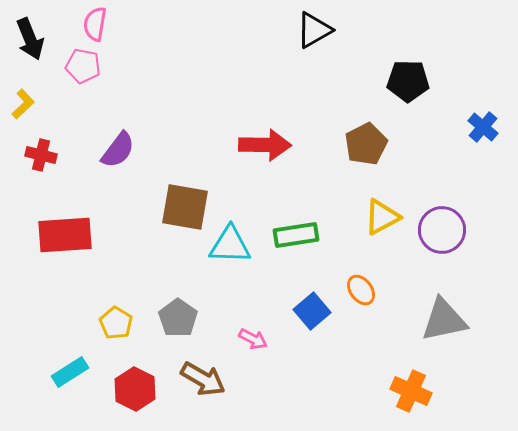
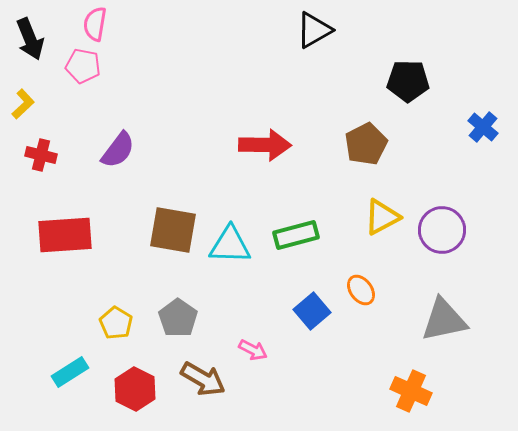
brown square: moved 12 px left, 23 px down
green rectangle: rotated 6 degrees counterclockwise
pink arrow: moved 11 px down
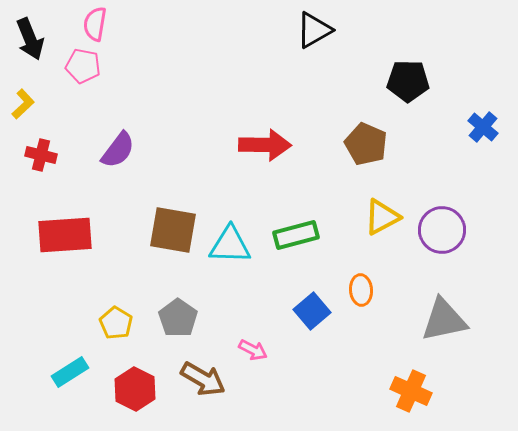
brown pentagon: rotated 21 degrees counterclockwise
orange ellipse: rotated 32 degrees clockwise
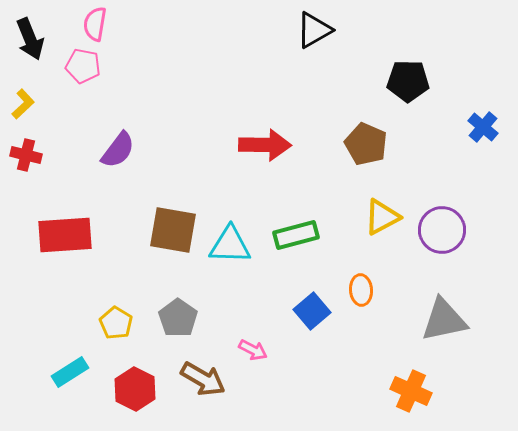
red cross: moved 15 px left
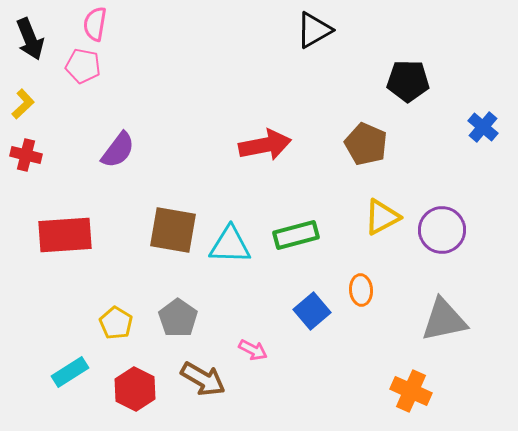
red arrow: rotated 12 degrees counterclockwise
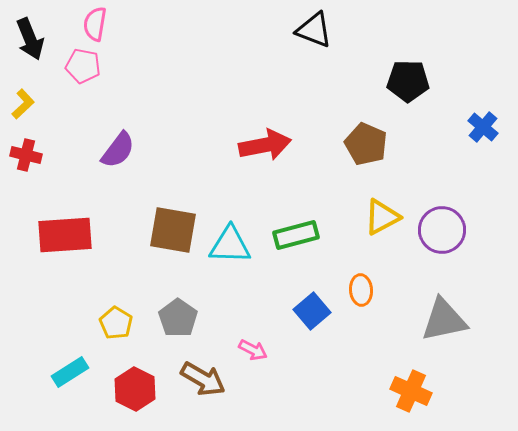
black triangle: rotated 51 degrees clockwise
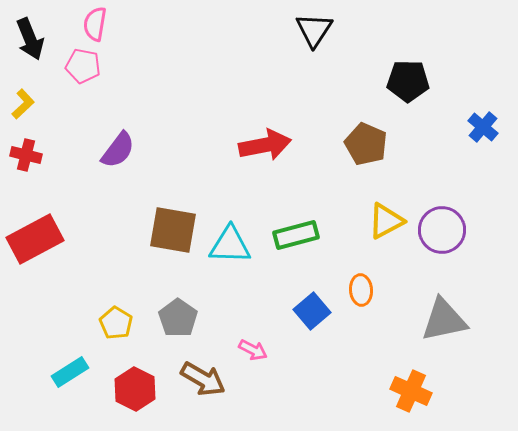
black triangle: rotated 42 degrees clockwise
yellow triangle: moved 4 px right, 4 px down
red rectangle: moved 30 px left, 4 px down; rotated 24 degrees counterclockwise
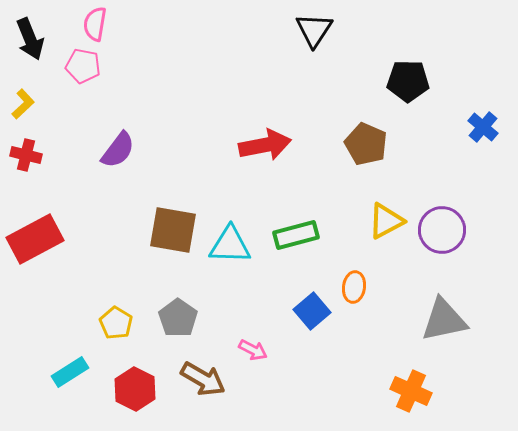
orange ellipse: moved 7 px left, 3 px up; rotated 12 degrees clockwise
